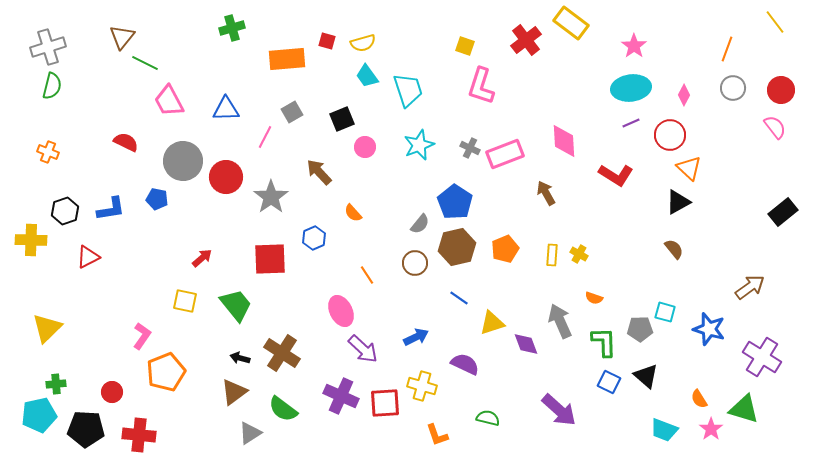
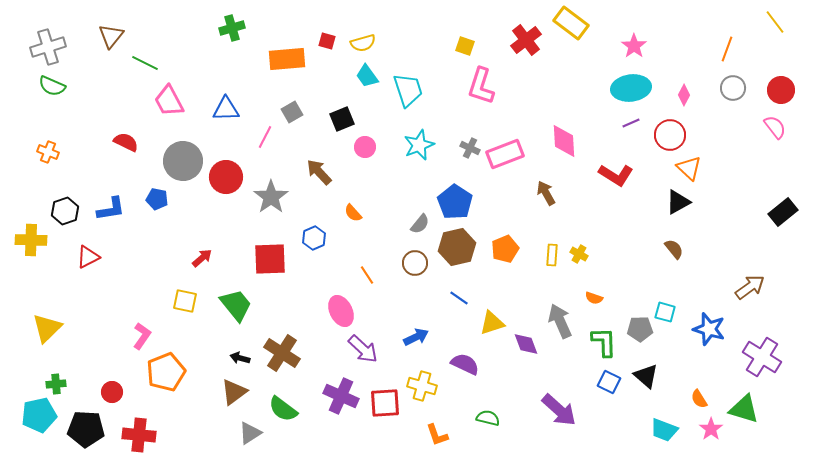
brown triangle at (122, 37): moved 11 px left, 1 px up
green semicircle at (52, 86): rotated 100 degrees clockwise
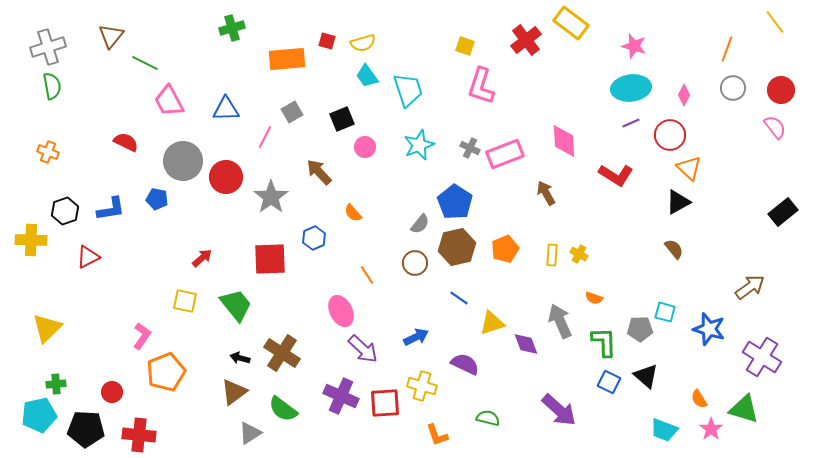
pink star at (634, 46): rotated 20 degrees counterclockwise
green semicircle at (52, 86): rotated 124 degrees counterclockwise
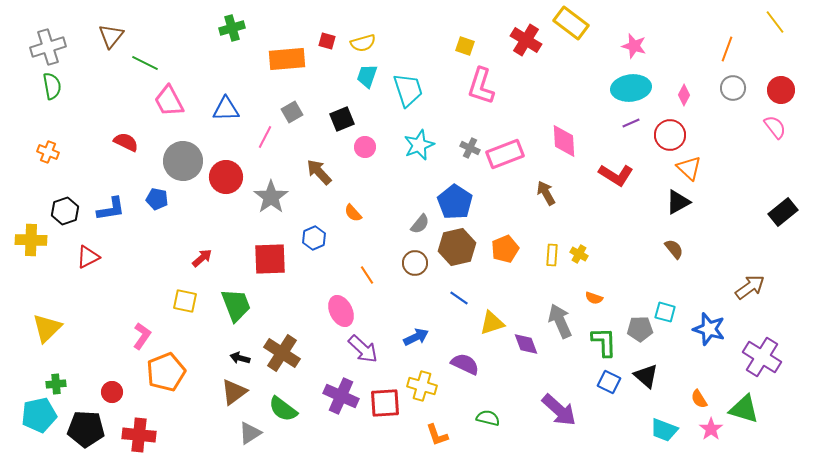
red cross at (526, 40): rotated 20 degrees counterclockwise
cyan trapezoid at (367, 76): rotated 55 degrees clockwise
green trapezoid at (236, 305): rotated 18 degrees clockwise
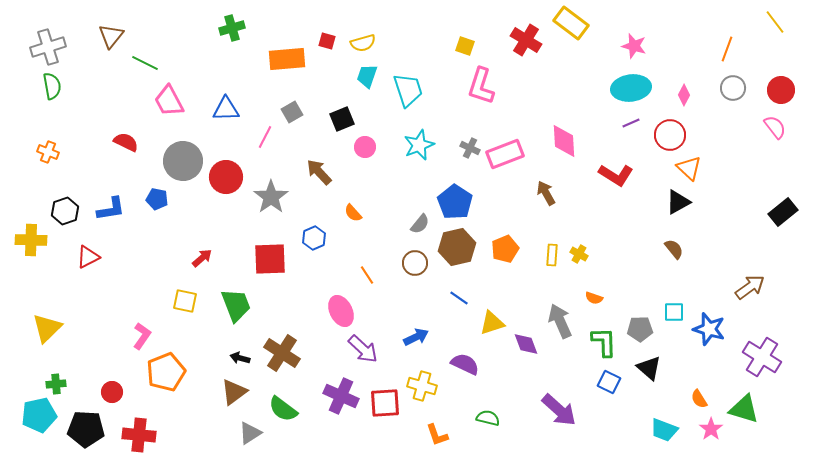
cyan square at (665, 312): moved 9 px right; rotated 15 degrees counterclockwise
black triangle at (646, 376): moved 3 px right, 8 px up
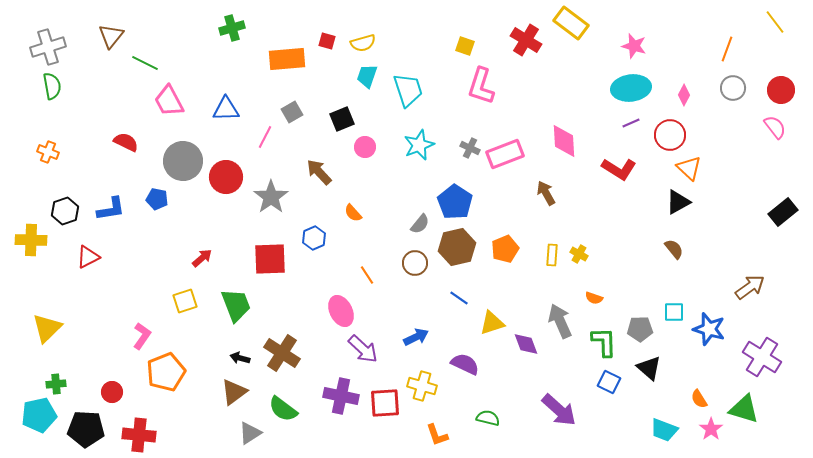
red L-shape at (616, 175): moved 3 px right, 6 px up
yellow square at (185, 301): rotated 30 degrees counterclockwise
purple cross at (341, 396): rotated 12 degrees counterclockwise
